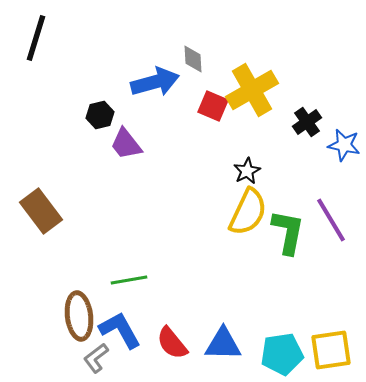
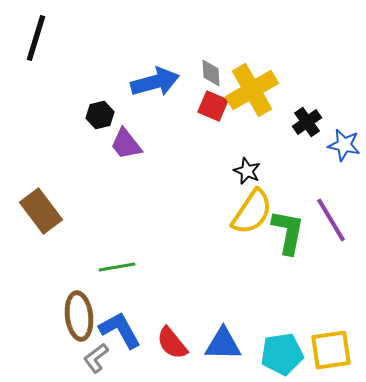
gray diamond: moved 18 px right, 14 px down
black star: rotated 20 degrees counterclockwise
yellow semicircle: moved 4 px right; rotated 9 degrees clockwise
green line: moved 12 px left, 13 px up
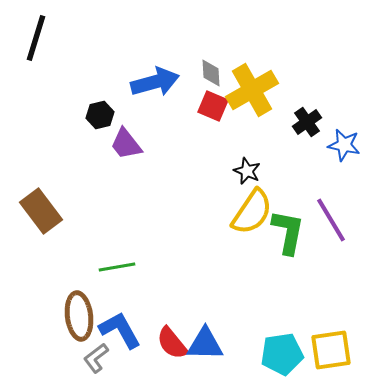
blue triangle: moved 18 px left
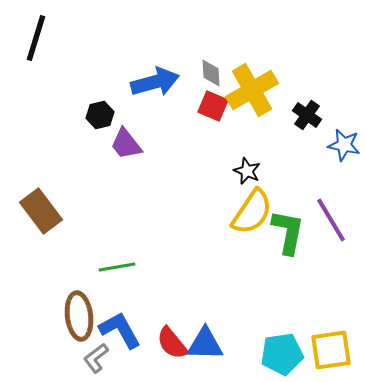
black cross: moved 7 px up; rotated 20 degrees counterclockwise
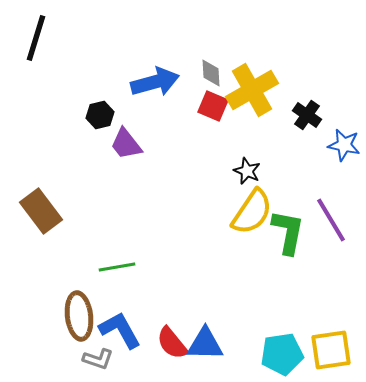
gray L-shape: moved 2 px right, 1 px down; rotated 124 degrees counterclockwise
